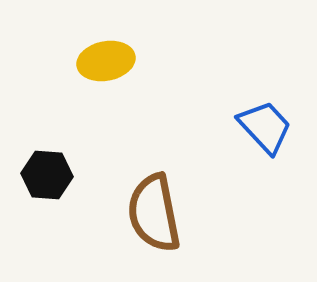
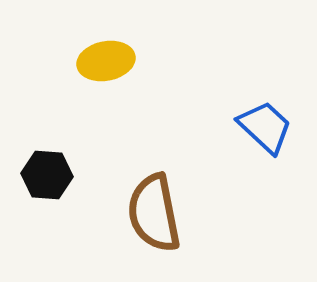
blue trapezoid: rotated 4 degrees counterclockwise
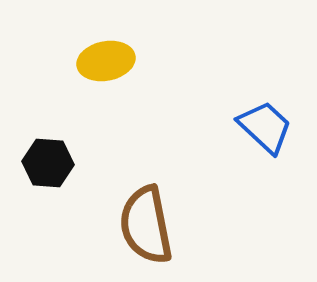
black hexagon: moved 1 px right, 12 px up
brown semicircle: moved 8 px left, 12 px down
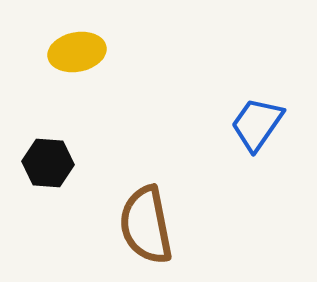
yellow ellipse: moved 29 px left, 9 px up
blue trapezoid: moved 8 px left, 3 px up; rotated 98 degrees counterclockwise
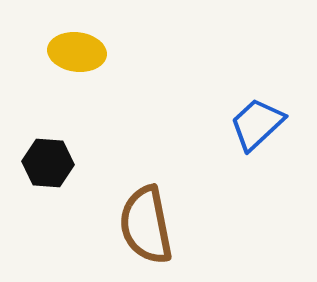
yellow ellipse: rotated 18 degrees clockwise
blue trapezoid: rotated 12 degrees clockwise
